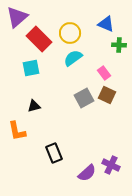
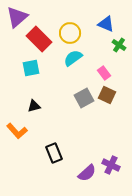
green cross: rotated 32 degrees clockwise
orange L-shape: rotated 30 degrees counterclockwise
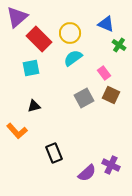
brown square: moved 4 px right
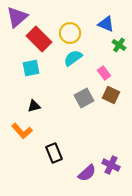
orange L-shape: moved 5 px right
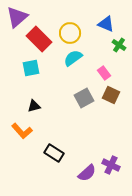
black rectangle: rotated 36 degrees counterclockwise
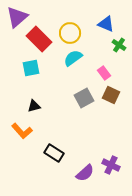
purple semicircle: moved 2 px left
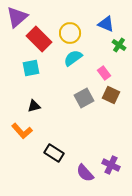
purple semicircle: rotated 90 degrees clockwise
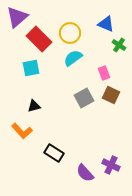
pink rectangle: rotated 16 degrees clockwise
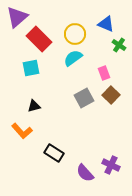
yellow circle: moved 5 px right, 1 px down
brown square: rotated 18 degrees clockwise
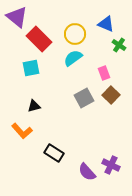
purple triangle: rotated 40 degrees counterclockwise
purple semicircle: moved 2 px right, 1 px up
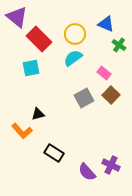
pink rectangle: rotated 32 degrees counterclockwise
black triangle: moved 4 px right, 8 px down
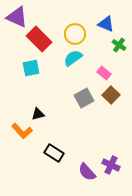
purple triangle: rotated 15 degrees counterclockwise
